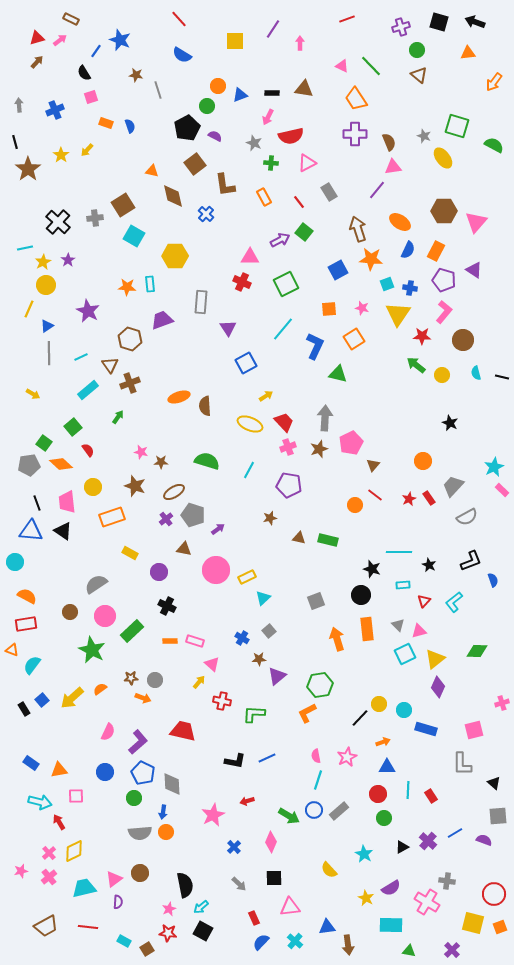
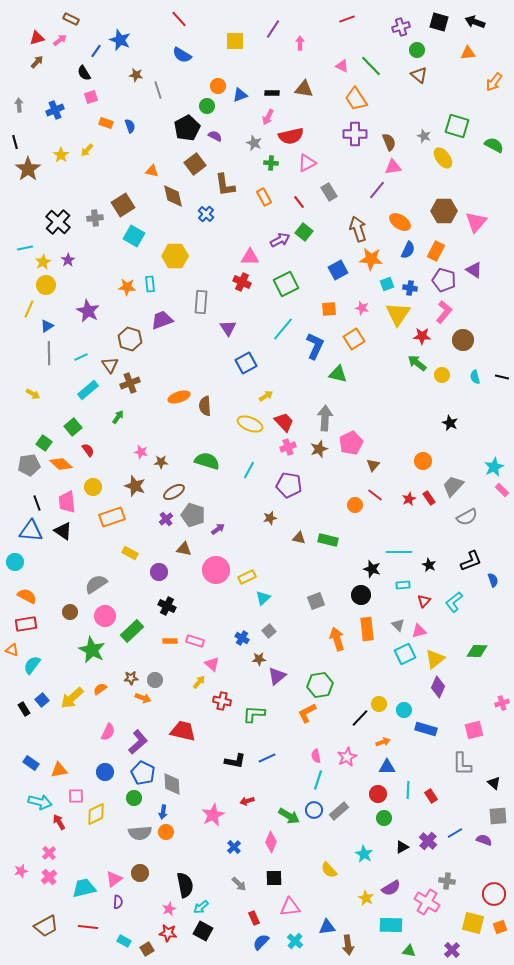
green arrow at (416, 365): moved 1 px right, 2 px up
cyan semicircle at (476, 373): moved 1 px left, 4 px down
yellow diamond at (74, 851): moved 22 px right, 37 px up
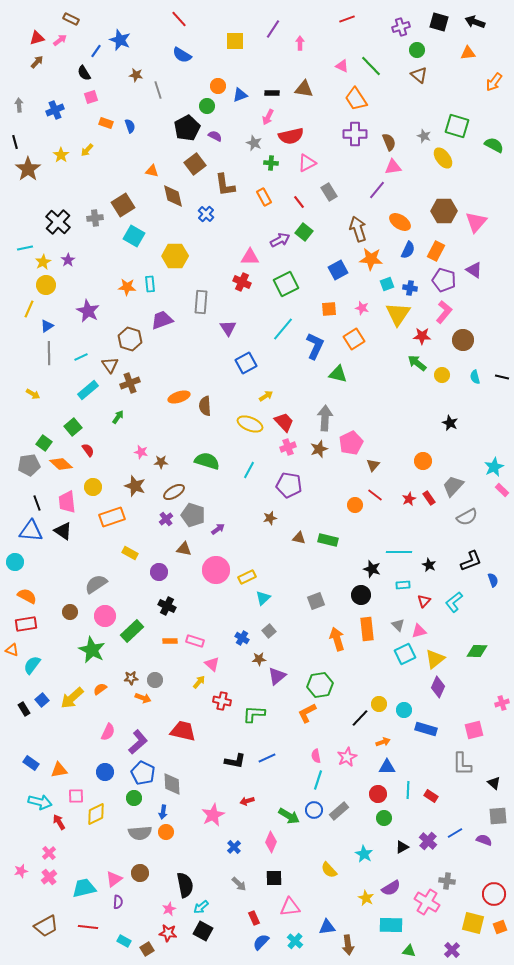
red rectangle at (431, 796): rotated 24 degrees counterclockwise
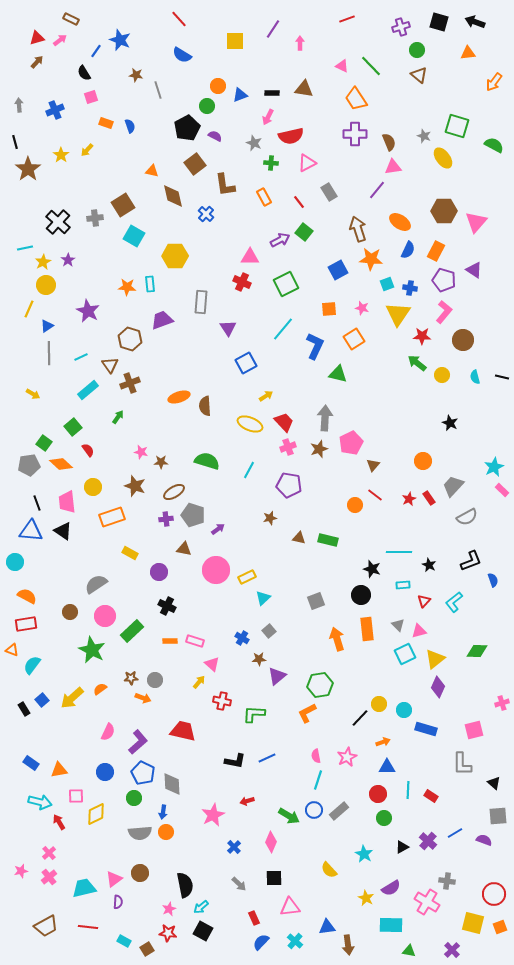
purple cross at (166, 519): rotated 32 degrees clockwise
